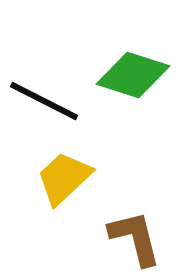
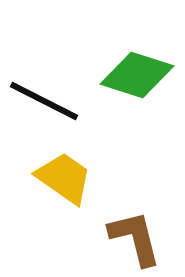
green diamond: moved 4 px right
yellow trapezoid: rotated 78 degrees clockwise
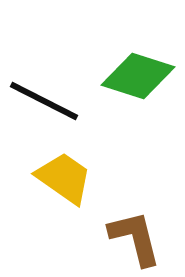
green diamond: moved 1 px right, 1 px down
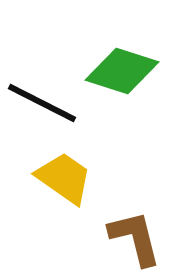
green diamond: moved 16 px left, 5 px up
black line: moved 2 px left, 2 px down
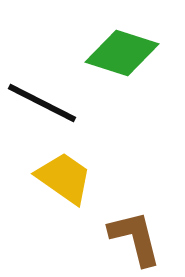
green diamond: moved 18 px up
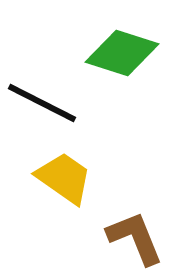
brown L-shape: rotated 8 degrees counterclockwise
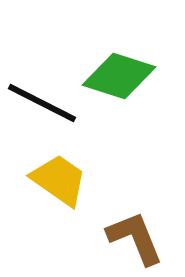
green diamond: moved 3 px left, 23 px down
yellow trapezoid: moved 5 px left, 2 px down
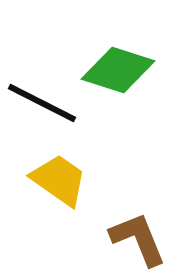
green diamond: moved 1 px left, 6 px up
brown L-shape: moved 3 px right, 1 px down
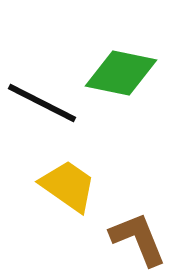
green diamond: moved 3 px right, 3 px down; rotated 6 degrees counterclockwise
yellow trapezoid: moved 9 px right, 6 px down
